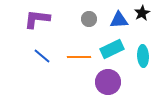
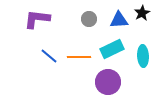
blue line: moved 7 px right
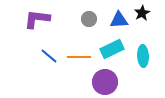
purple circle: moved 3 px left
